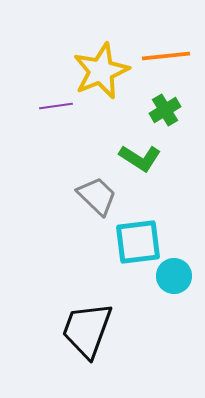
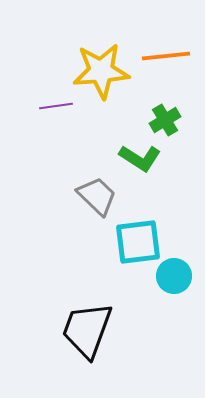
yellow star: rotated 18 degrees clockwise
green cross: moved 10 px down
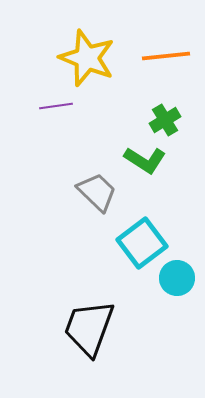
yellow star: moved 14 px left, 13 px up; rotated 26 degrees clockwise
green L-shape: moved 5 px right, 2 px down
gray trapezoid: moved 4 px up
cyan square: moved 4 px right, 1 px down; rotated 30 degrees counterclockwise
cyan circle: moved 3 px right, 2 px down
black trapezoid: moved 2 px right, 2 px up
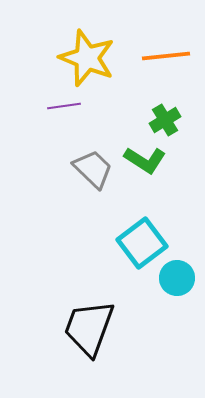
purple line: moved 8 px right
gray trapezoid: moved 4 px left, 23 px up
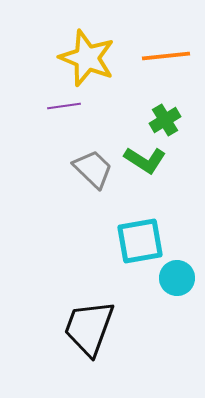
cyan square: moved 2 px left, 2 px up; rotated 27 degrees clockwise
